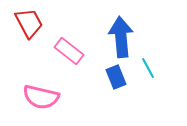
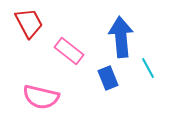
blue rectangle: moved 8 px left, 1 px down
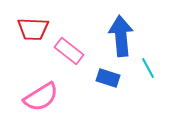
red trapezoid: moved 4 px right, 6 px down; rotated 120 degrees clockwise
blue arrow: moved 1 px up
blue rectangle: rotated 50 degrees counterclockwise
pink semicircle: rotated 45 degrees counterclockwise
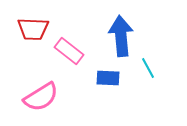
blue rectangle: rotated 15 degrees counterclockwise
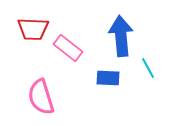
pink rectangle: moved 1 px left, 3 px up
pink semicircle: rotated 105 degrees clockwise
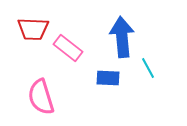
blue arrow: moved 1 px right, 1 px down
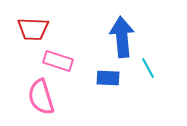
pink rectangle: moved 10 px left, 13 px down; rotated 20 degrees counterclockwise
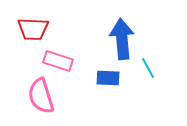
blue arrow: moved 2 px down
pink semicircle: moved 1 px up
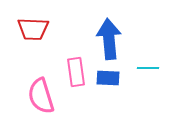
blue arrow: moved 13 px left
pink rectangle: moved 18 px right, 11 px down; rotated 64 degrees clockwise
cyan line: rotated 60 degrees counterclockwise
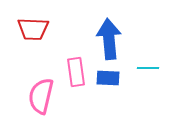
pink semicircle: rotated 30 degrees clockwise
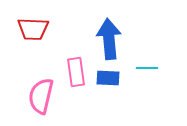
cyan line: moved 1 px left
